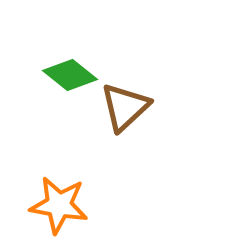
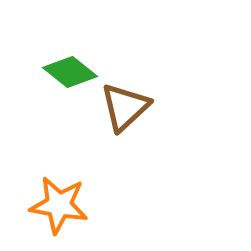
green diamond: moved 3 px up
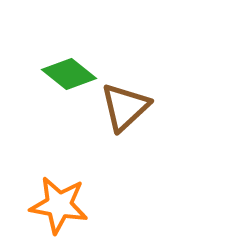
green diamond: moved 1 px left, 2 px down
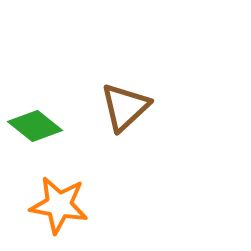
green diamond: moved 34 px left, 52 px down
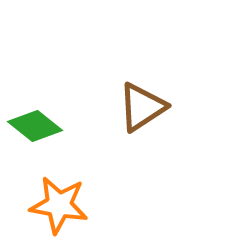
brown triangle: moved 17 px right; rotated 10 degrees clockwise
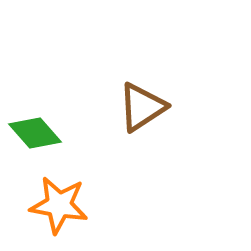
green diamond: moved 7 px down; rotated 10 degrees clockwise
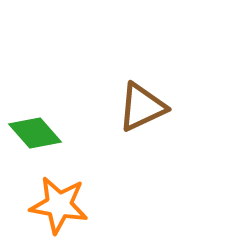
brown triangle: rotated 8 degrees clockwise
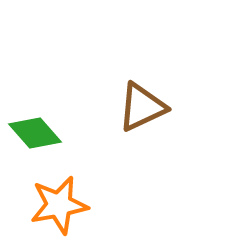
orange star: rotated 20 degrees counterclockwise
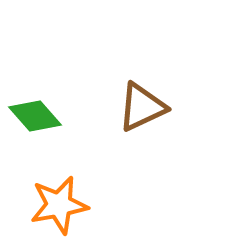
green diamond: moved 17 px up
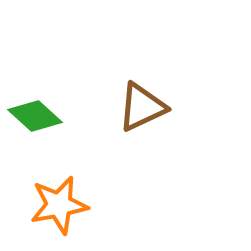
green diamond: rotated 6 degrees counterclockwise
